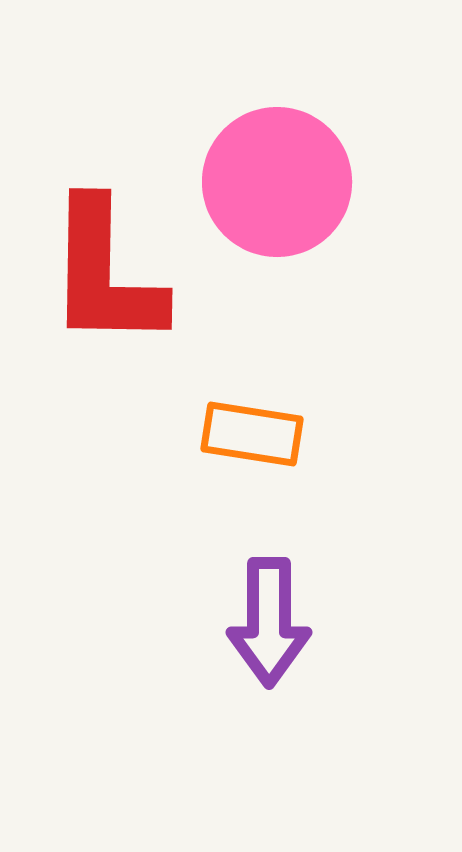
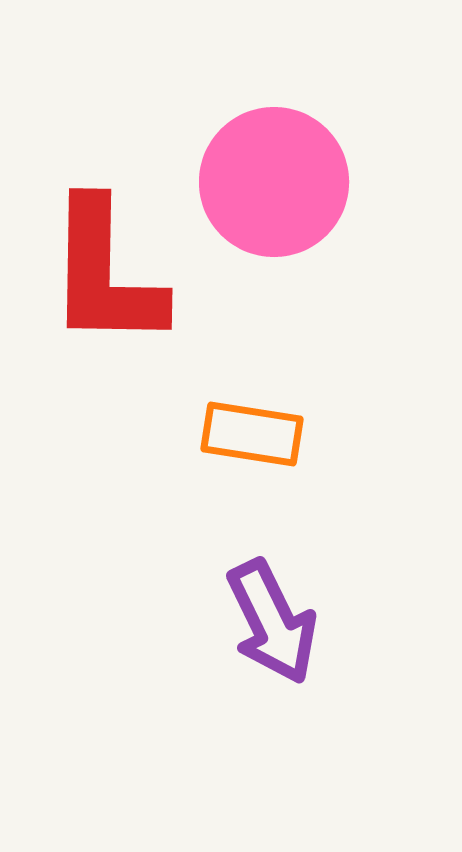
pink circle: moved 3 px left
purple arrow: moved 3 px right; rotated 26 degrees counterclockwise
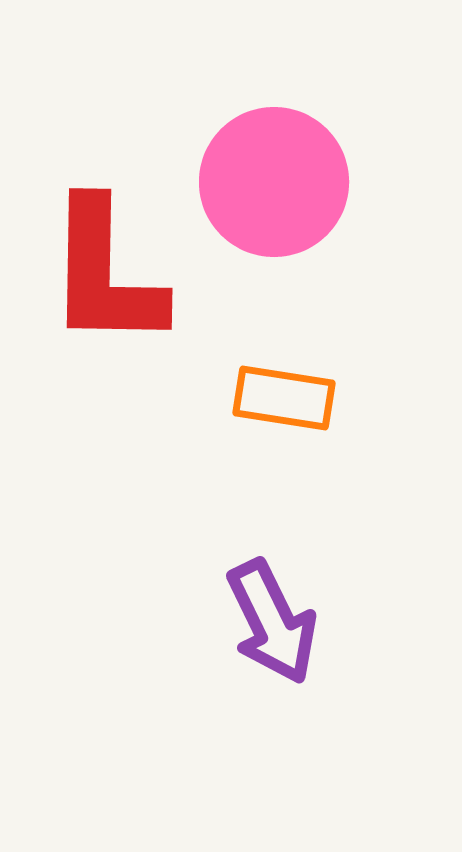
orange rectangle: moved 32 px right, 36 px up
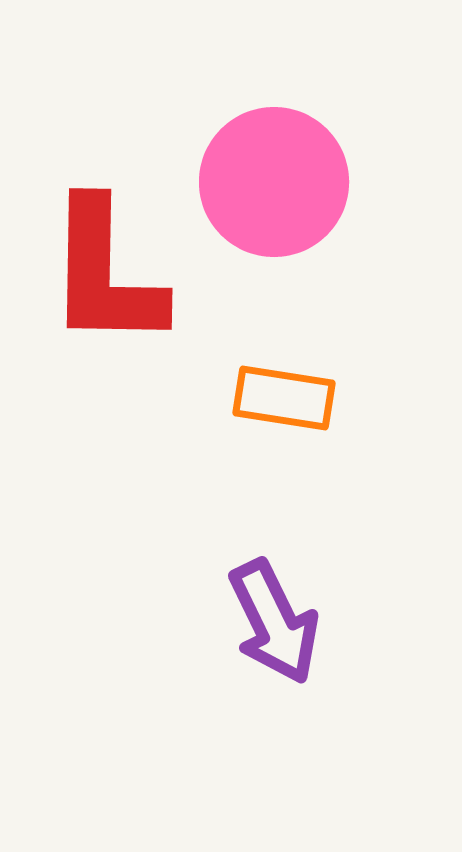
purple arrow: moved 2 px right
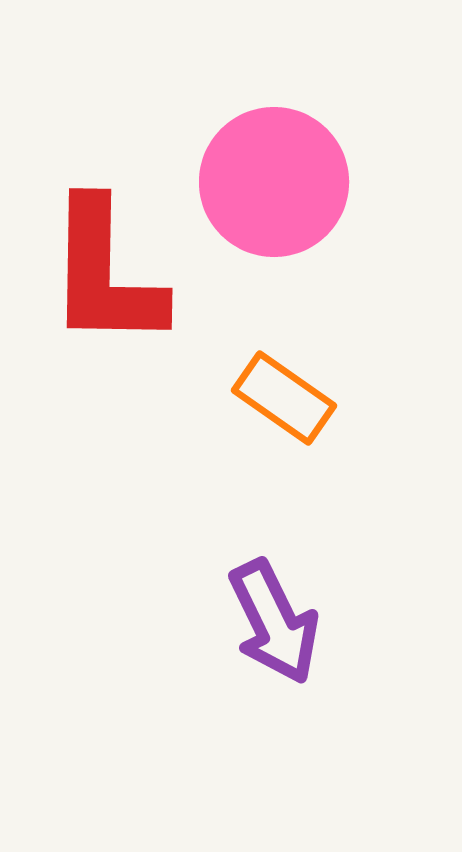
orange rectangle: rotated 26 degrees clockwise
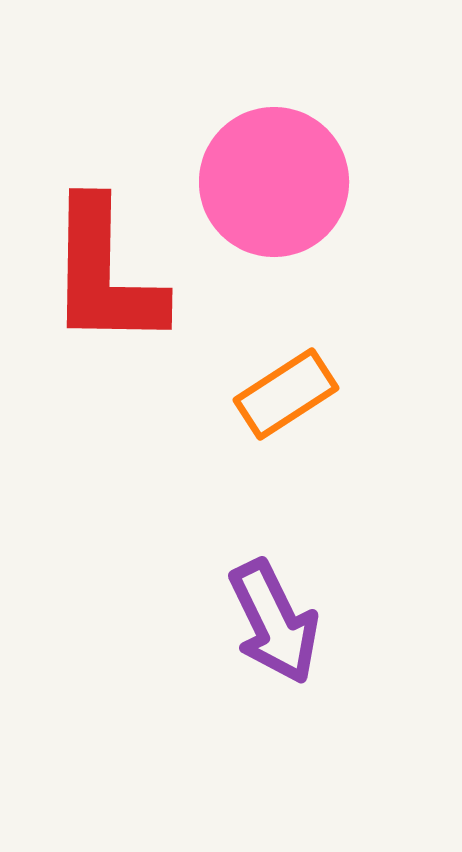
orange rectangle: moved 2 px right, 4 px up; rotated 68 degrees counterclockwise
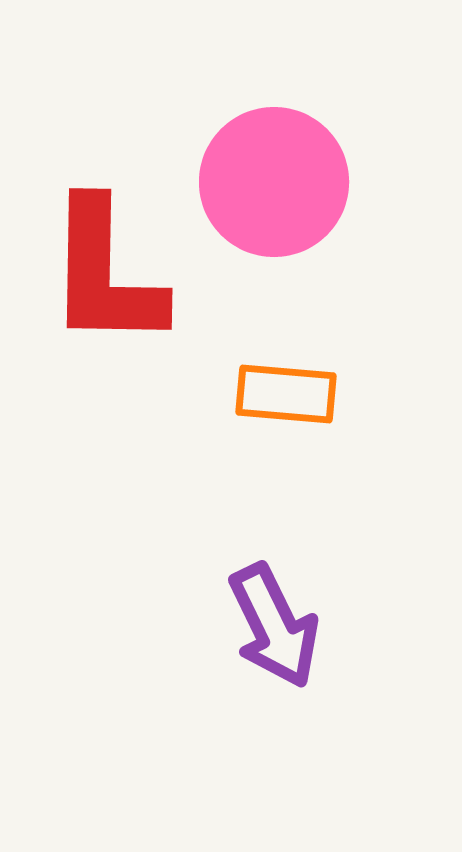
orange rectangle: rotated 38 degrees clockwise
purple arrow: moved 4 px down
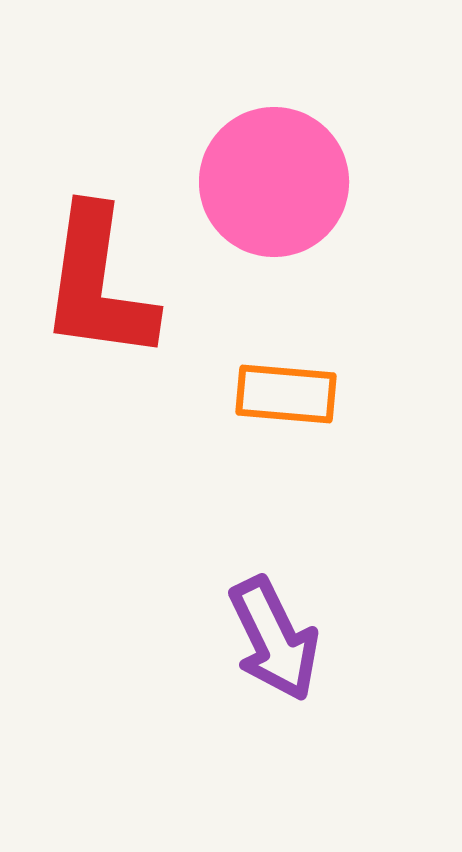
red L-shape: moved 7 px left, 10 px down; rotated 7 degrees clockwise
purple arrow: moved 13 px down
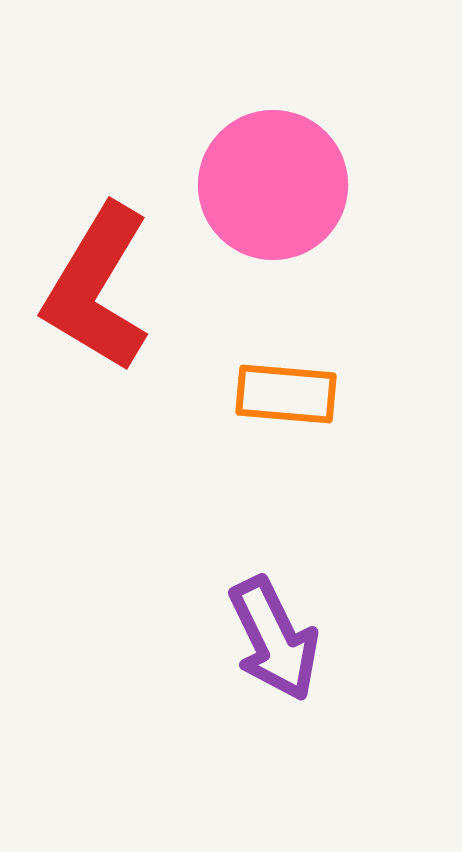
pink circle: moved 1 px left, 3 px down
red L-shape: moved 1 px left, 4 px down; rotated 23 degrees clockwise
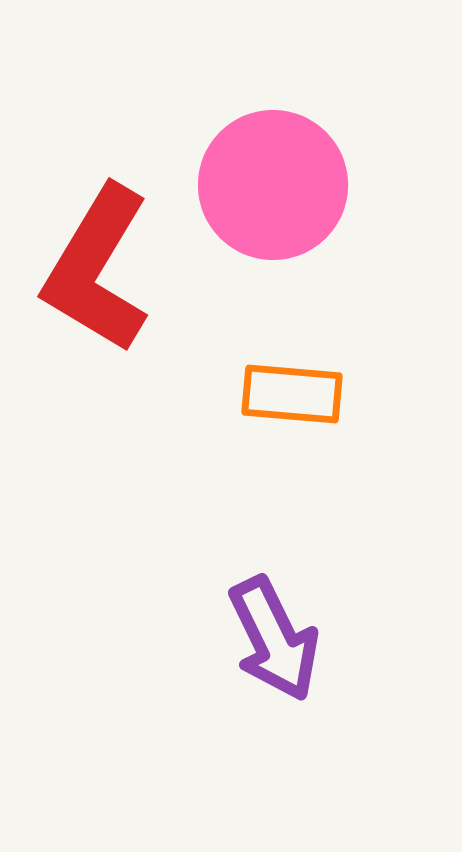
red L-shape: moved 19 px up
orange rectangle: moved 6 px right
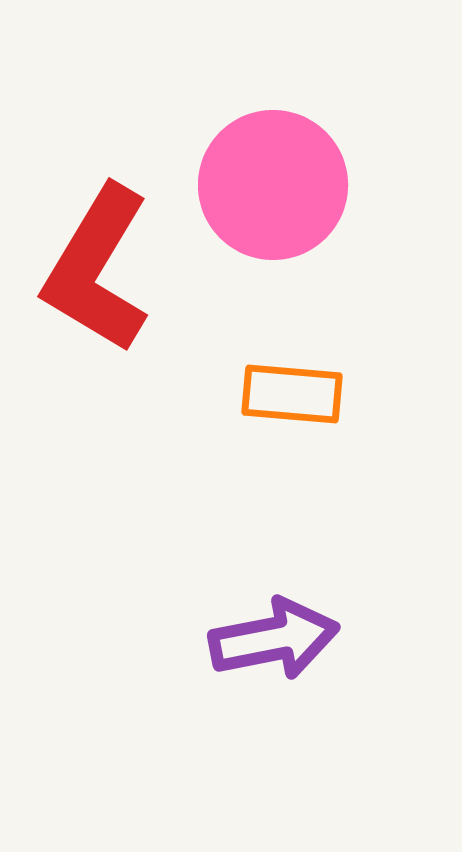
purple arrow: rotated 75 degrees counterclockwise
